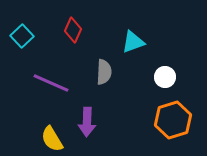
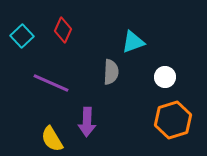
red diamond: moved 10 px left
gray semicircle: moved 7 px right
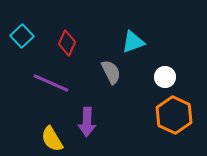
red diamond: moved 4 px right, 13 px down
gray semicircle: rotated 30 degrees counterclockwise
orange hexagon: moved 1 px right, 5 px up; rotated 18 degrees counterclockwise
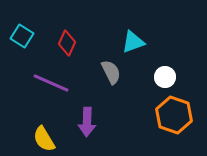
cyan square: rotated 15 degrees counterclockwise
orange hexagon: rotated 6 degrees counterclockwise
yellow semicircle: moved 8 px left
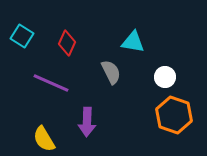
cyan triangle: rotated 30 degrees clockwise
